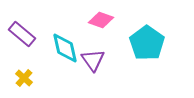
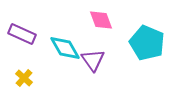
pink diamond: rotated 50 degrees clockwise
purple rectangle: rotated 16 degrees counterclockwise
cyan pentagon: rotated 12 degrees counterclockwise
cyan diamond: rotated 16 degrees counterclockwise
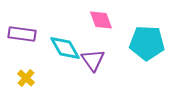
purple rectangle: rotated 16 degrees counterclockwise
cyan pentagon: rotated 20 degrees counterclockwise
yellow cross: moved 2 px right
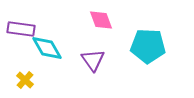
purple rectangle: moved 1 px left, 5 px up
cyan pentagon: moved 1 px right, 3 px down
cyan diamond: moved 18 px left
yellow cross: moved 1 px left, 2 px down
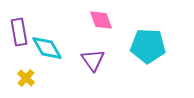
purple rectangle: moved 2 px left, 3 px down; rotated 72 degrees clockwise
yellow cross: moved 1 px right, 2 px up
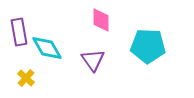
pink diamond: rotated 20 degrees clockwise
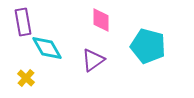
purple rectangle: moved 4 px right, 10 px up
cyan pentagon: rotated 12 degrees clockwise
purple triangle: rotated 30 degrees clockwise
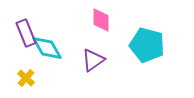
purple rectangle: moved 3 px right, 11 px down; rotated 12 degrees counterclockwise
cyan pentagon: moved 1 px left, 1 px up
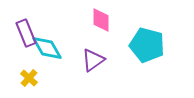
yellow cross: moved 3 px right
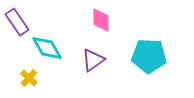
purple rectangle: moved 9 px left, 11 px up; rotated 12 degrees counterclockwise
cyan pentagon: moved 2 px right, 11 px down; rotated 12 degrees counterclockwise
